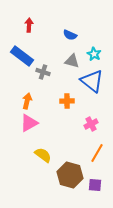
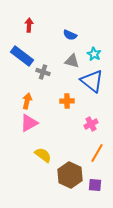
brown hexagon: rotated 10 degrees clockwise
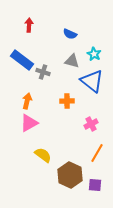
blue semicircle: moved 1 px up
blue rectangle: moved 4 px down
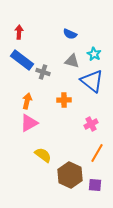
red arrow: moved 10 px left, 7 px down
orange cross: moved 3 px left, 1 px up
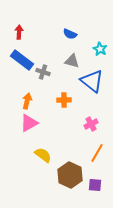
cyan star: moved 6 px right, 5 px up
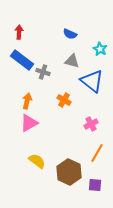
orange cross: rotated 32 degrees clockwise
yellow semicircle: moved 6 px left, 6 px down
brown hexagon: moved 1 px left, 3 px up
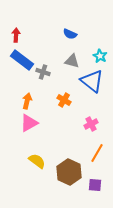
red arrow: moved 3 px left, 3 px down
cyan star: moved 7 px down
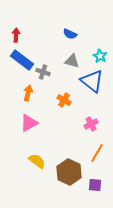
orange arrow: moved 1 px right, 8 px up
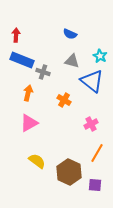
blue rectangle: rotated 15 degrees counterclockwise
